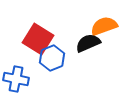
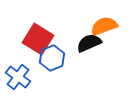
black semicircle: moved 1 px right
blue cross: moved 2 px right, 2 px up; rotated 25 degrees clockwise
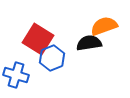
black semicircle: rotated 15 degrees clockwise
blue cross: moved 2 px left, 2 px up; rotated 20 degrees counterclockwise
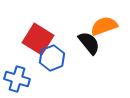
black semicircle: rotated 60 degrees clockwise
blue cross: moved 1 px right, 4 px down
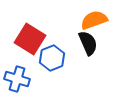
orange semicircle: moved 10 px left, 6 px up
red square: moved 8 px left
black semicircle: moved 1 px left; rotated 15 degrees clockwise
